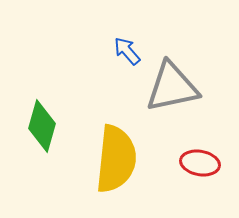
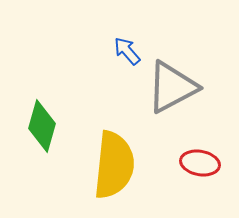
gray triangle: rotated 16 degrees counterclockwise
yellow semicircle: moved 2 px left, 6 px down
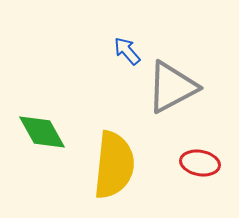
green diamond: moved 6 px down; rotated 45 degrees counterclockwise
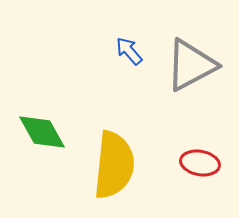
blue arrow: moved 2 px right
gray triangle: moved 19 px right, 22 px up
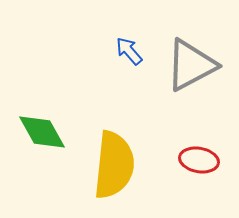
red ellipse: moved 1 px left, 3 px up
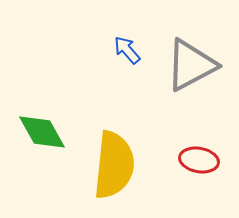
blue arrow: moved 2 px left, 1 px up
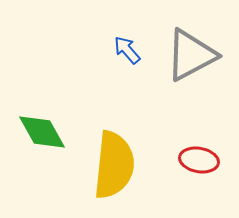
gray triangle: moved 10 px up
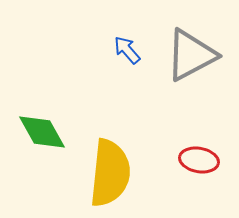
yellow semicircle: moved 4 px left, 8 px down
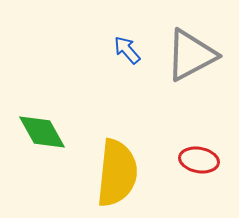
yellow semicircle: moved 7 px right
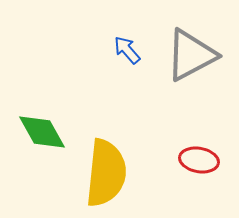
yellow semicircle: moved 11 px left
